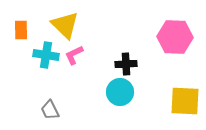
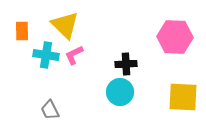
orange rectangle: moved 1 px right, 1 px down
yellow square: moved 2 px left, 4 px up
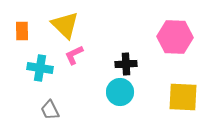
cyan cross: moved 6 px left, 13 px down
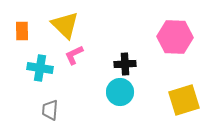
black cross: moved 1 px left
yellow square: moved 1 px right, 3 px down; rotated 20 degrees counterclockwise
gray trapezoid: rotated 30 degrees clockwise
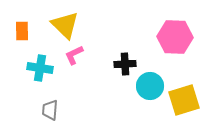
cyan circle: moved 30 px right, 6 px up
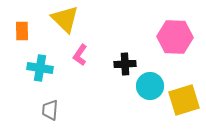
yellow triangle: moved 6 px up
pink L-shape: moved 6 px right; rotated 30 degrees counterclockwise
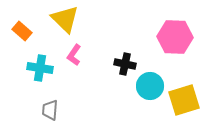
orange rectangle: rotated 48 degrees counterclockwise
pink L-shape: moved 6 px left
black cross: rotated 15 degrees clockwise
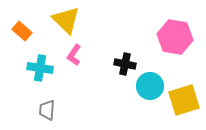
yellow triangle: moved 1 px right, 1 px down
pink hexagon: rotated 8 degrees clockwise
gray trapezoid: moved 3 px left
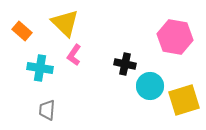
yellow triangle: moved 1 px left, 3 px down
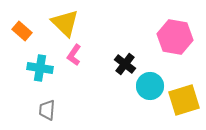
black cross: rotated 25 degrees clockwise
